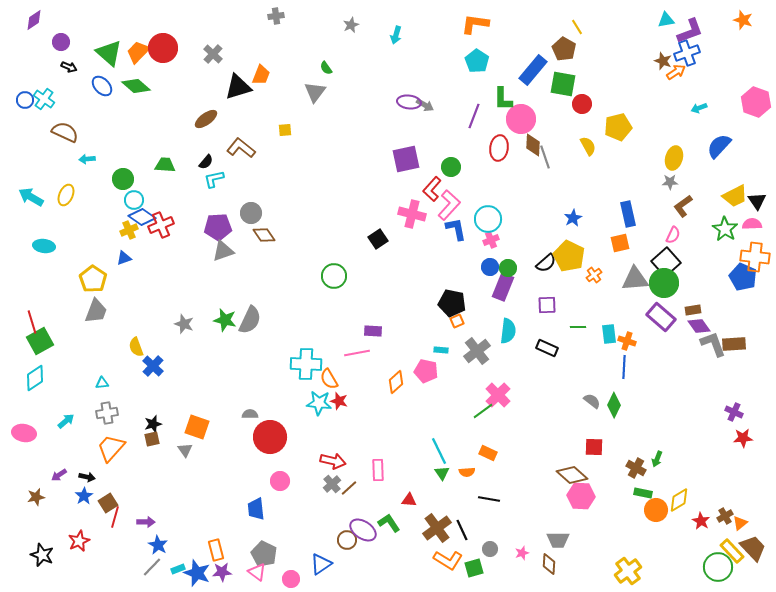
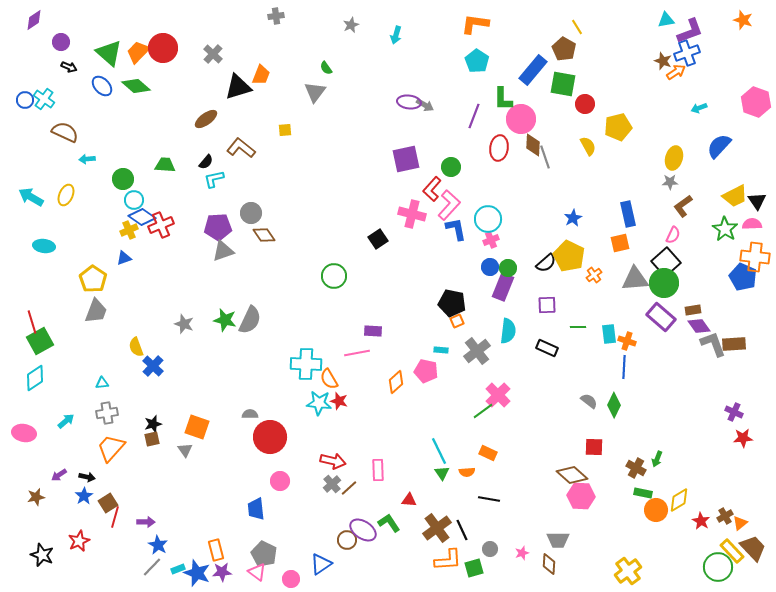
red circle at (582, 104): moved 3 px right
gray semicircle at (592, 401): moved 3 px left
orange L-shape at (448, 560): rotated 36 degrees counterclockwise
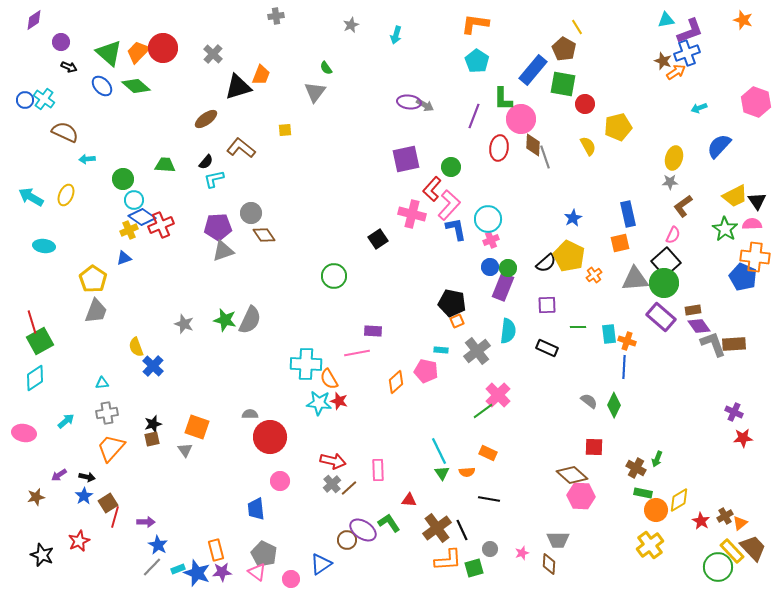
yellow cross at (628, 571): moved 22 px right, 26 px up
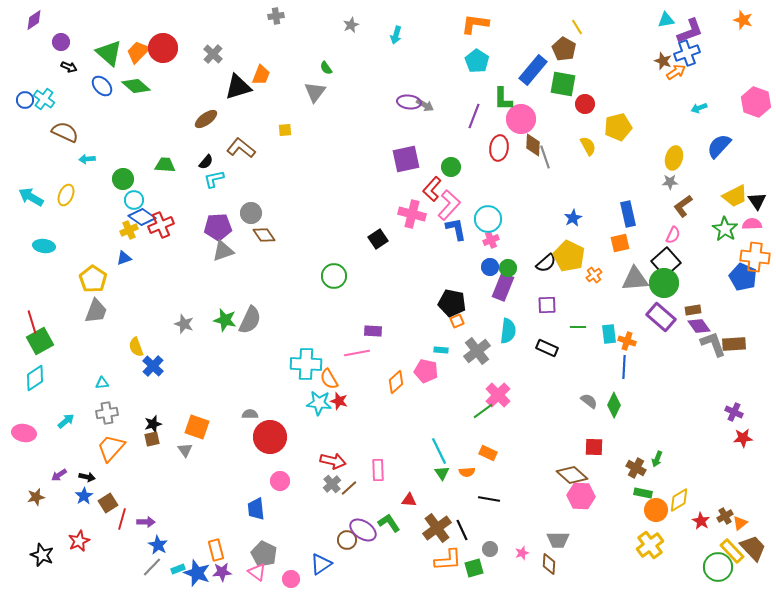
red line at (115, 517): moved 7 px right, 2 px down
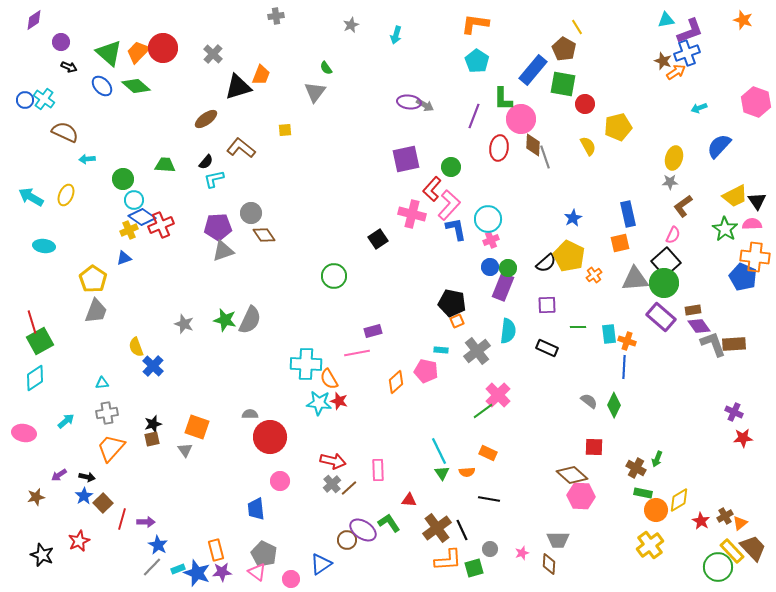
purple rectangle at (373, 331): rotated 18 degrees counterclockwise
brown square at (108, 503): moved 5 px left; rotated 12 degrees counterclockwise
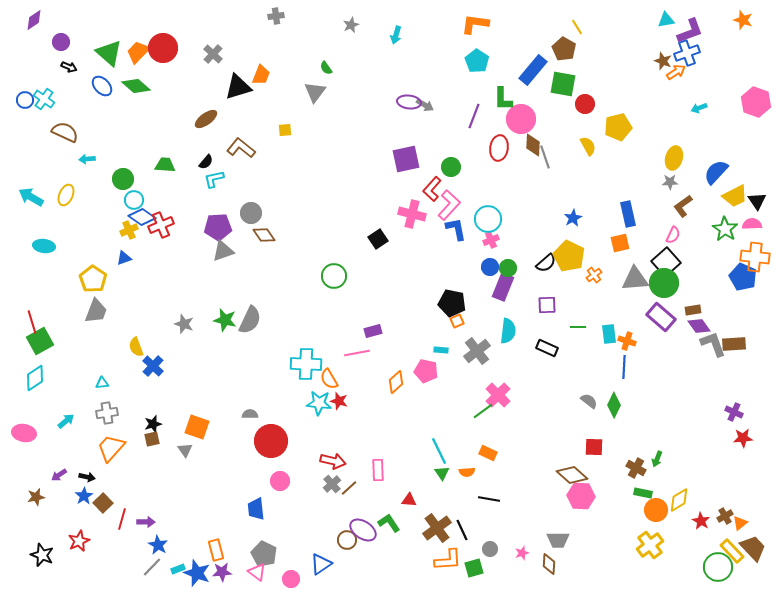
blue semicircle at (719, 146): moved 3 px left, 26 px down
red circle at (270, 437): moved 1 px right, 4 px down
